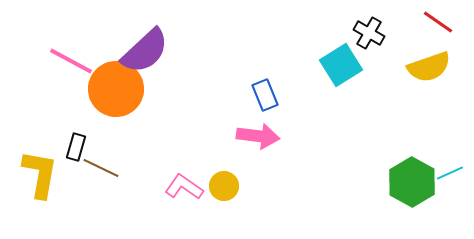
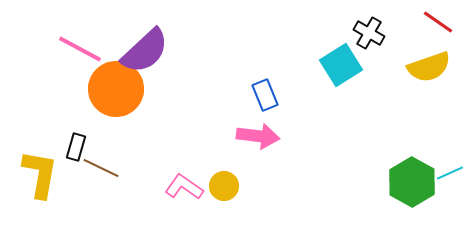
pink line: moved 9 px right, 12 px up
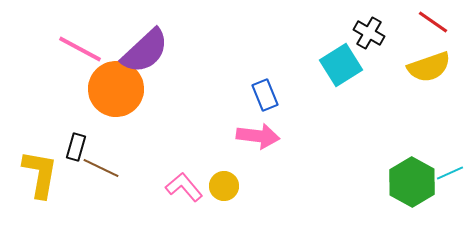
red line: moved 5 px left
pink L-shape: rotated 15 degrees clockwise
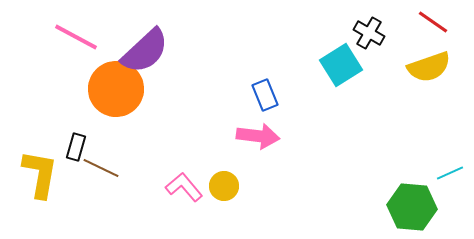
pink line: moved 4 px left, 12 px up
green hexagon: moved 25 px down; rotated 24 degrees counterclockwise
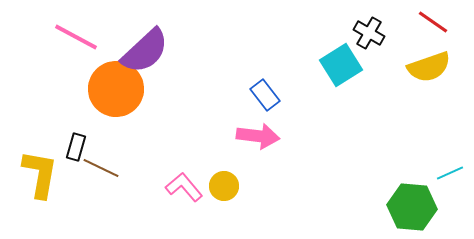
blue rectangle: rotated 16 degrees counterclockwise
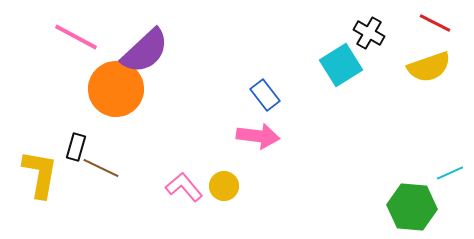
red line: moved 2 px right, 1 px down; rotated 8 degrees counterclockwise
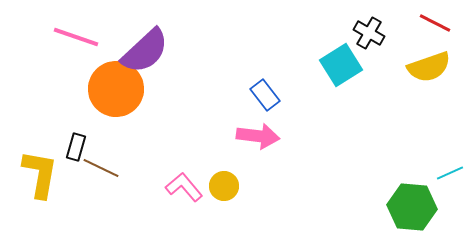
pink line: rotated 9 degrees counterclockwise
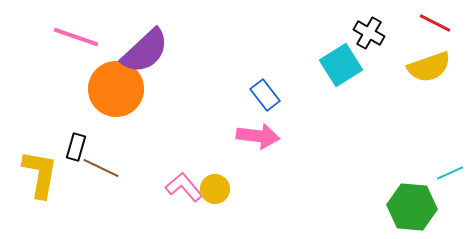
yellow circle: moved 9 px left, 3 px down
